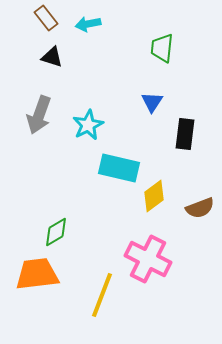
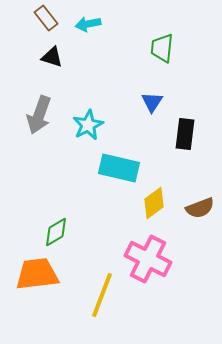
yellow diamond: moved 7 px down
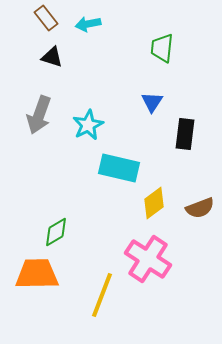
pink cross: rotated 6 degrees clockwise
orange trapezoid: rotated 6 degrees clockwise
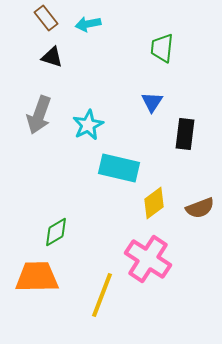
orange trapezoid: moved 3 px down
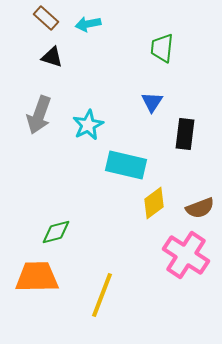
brown rectangle: rotated 10 degrees counterclockwise
cyan rectangle: moved 7 px right, 3 px up
green diamond: rotated 16 degrees clockwise
pink cross: moved 38 px right, 4 px up
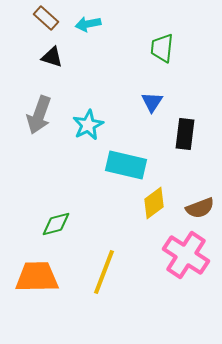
green diamond: moved 8 px up
yellow line: moved 2 px right, 23 px up
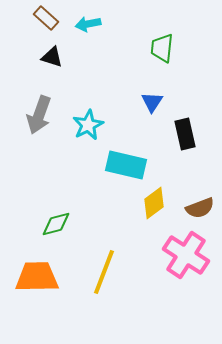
black rectangle: rotated 20 degrees counterclockwise
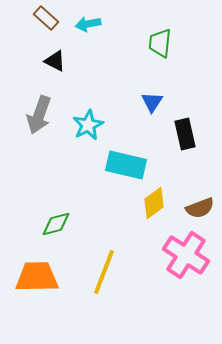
green trapezoid: moved 2 px left, 5 px up
black triangle: moved 3 px right, 4 px down; rotated 10 degrees clockwise
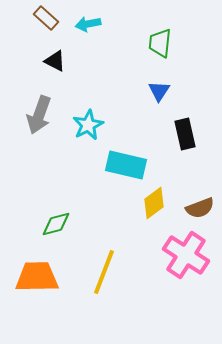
blue triangle: moved 7 px right, 11 px up
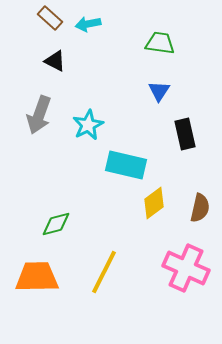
brown rectangle: moved 4 px right
green trapezoid: rotated 92 degrees clockwise
brown semicircle: rotated 56 degrees counterclockwise
pink cross: moved 13 px down; rotated 9 degrees counterclockwise
yellow line: rotated 6 degrees clockwise
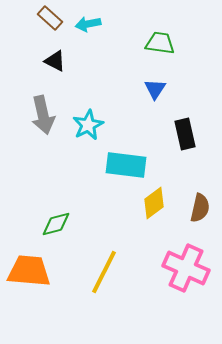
blue triangle: moved 4 px left, 2 px up
gray arrow: moved 4 px right; rotated 33 degrees counterclockwise
cyan rectangle: rotated 6 degrees counterclockwise
orange trapezoid: moved 8 px left, 6 px up; rotated 6 degrees clockwise
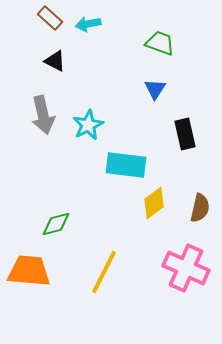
green trapezoid: rotated 12 degrees clockwise
